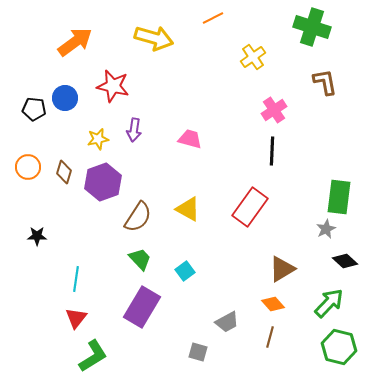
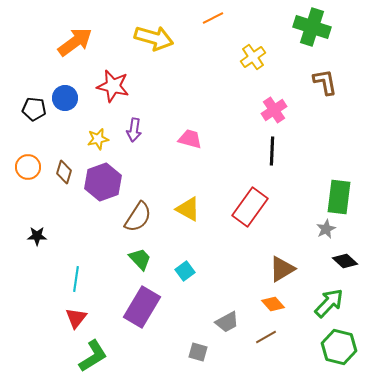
brown line: moved 4 px left; rotated 45 degrees clockwise
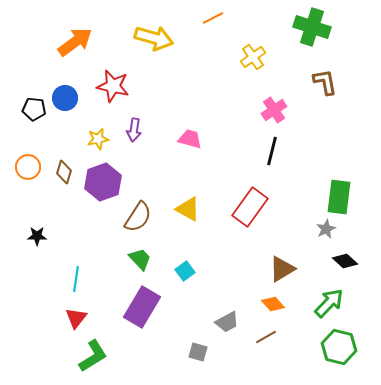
black line: rotated 12 degrees clockwise
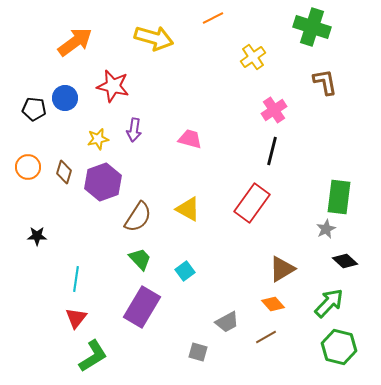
red rectangle: moved 2 px right, 4 px up
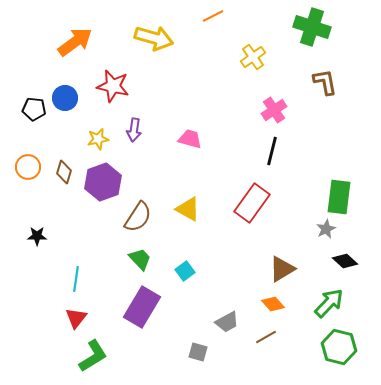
orange line: moved 2 px up
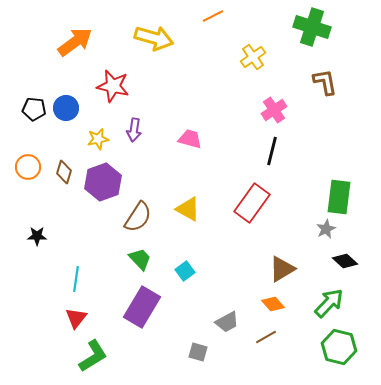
blue circle: moved 1 px right, 10 px down
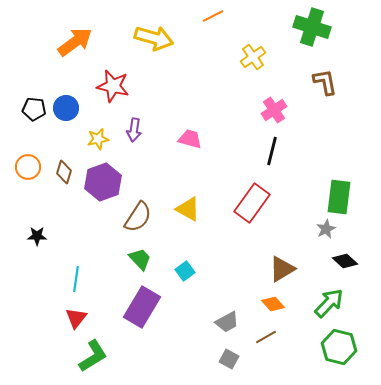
gray square: moved 31 px right, 7 px down; rotated 12 degrees clockwise
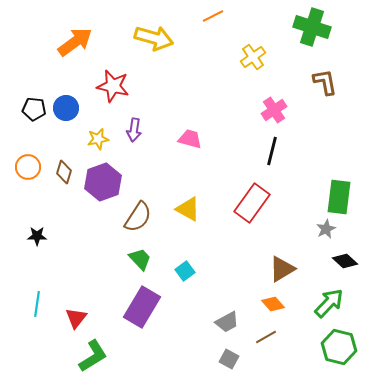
cyan line: moved 39 px left, 25 px down
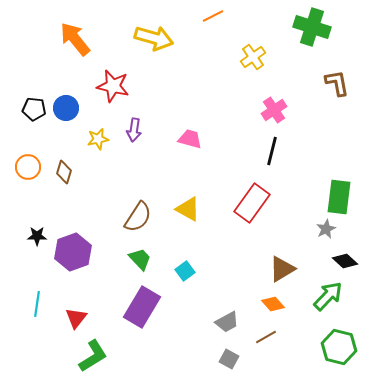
orange arrow: moved 3 px up; rotated 93 degrees counterclockwise
brown L-shape: moved 12 px right, 1 px down
purple hexagon: moved 30 px left, 70 px down
green arrow: moved 1 px left, 7 px up
